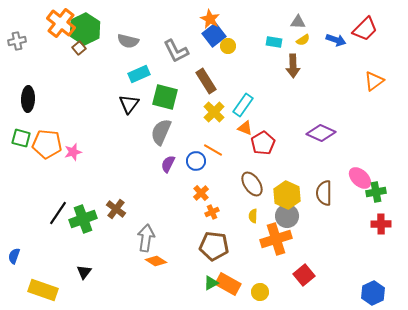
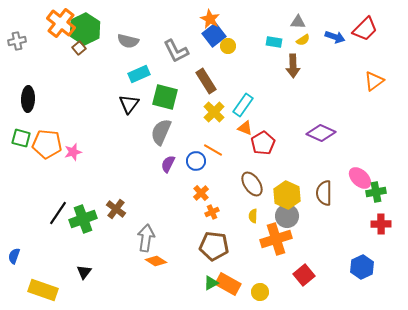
blue arrow at (336, 40): moved 1 px left, 3 px up
blue hexagon at (373, 293): moved 11 px left, 26 px up
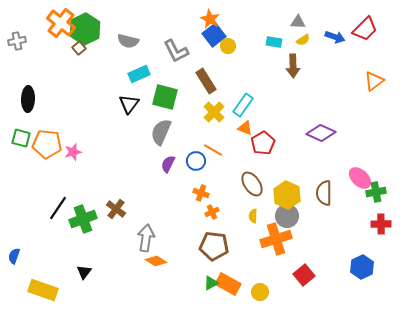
orange cross at (201, 193): rotated 28 degrees counterclockwise
black line at (58, 213): moved 5 px up
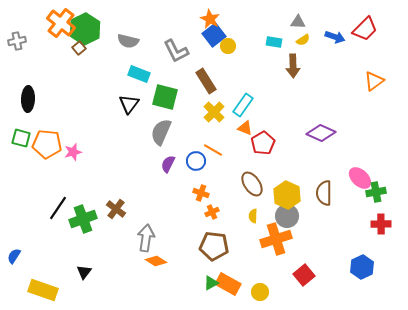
cyan rectangle at (139, 74): rotated 45 degrees clockwise
blue semicircle at (14, 256): rotated 14 degrees clockwise
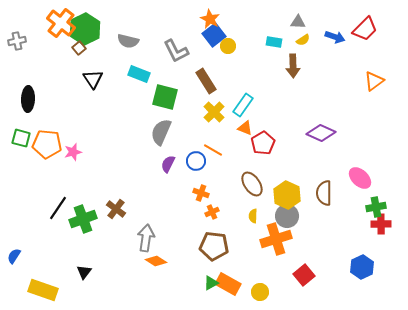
black triangle at (129, 104): moved 36 px left, 25 px up; rotated 10 degrees counterclockwise
green cross at (376, 192): moved 15 px down
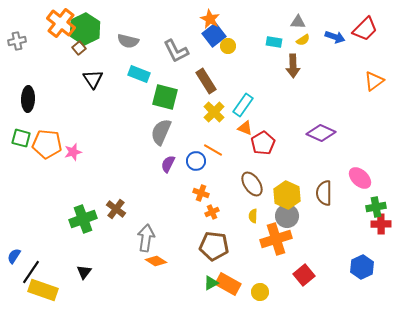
black line at (58, 208): moved 27 px left, 64 px down
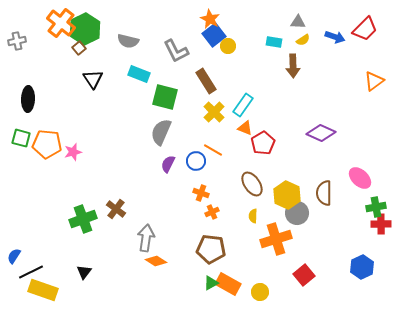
gray circle at (287, 216): moved 10 px right, 3 px up
brown pentagon at (214, 246): moved 3 px left, 3 px down
black line at (31, 272): rotated 30 degrees clockwise
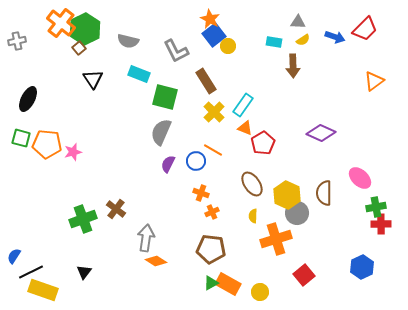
black ellipse at (28, 99): rotated 25 degrees clockwise
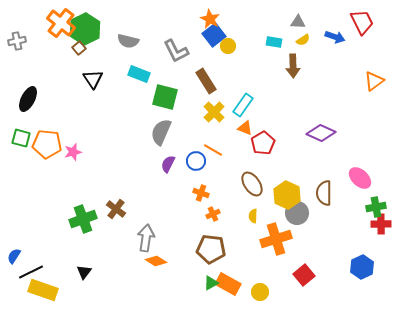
red trapezoid at (365, 29): moved 3 px left, 7 px up; rotated 72 degrees counterclockwise
orange cross at (212, 212): moved 1 px right, 2 px down
